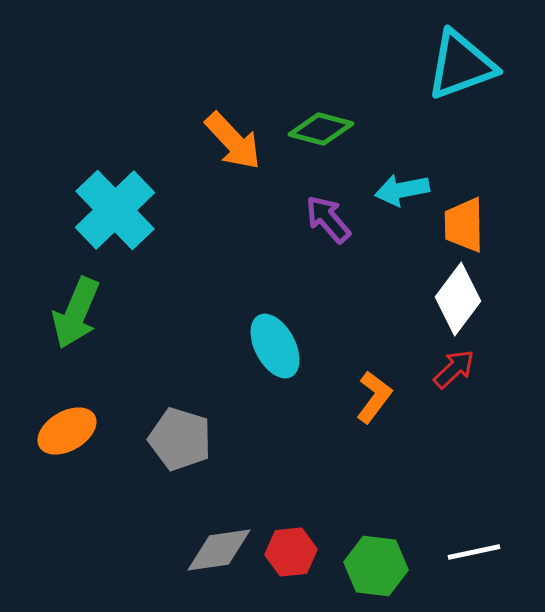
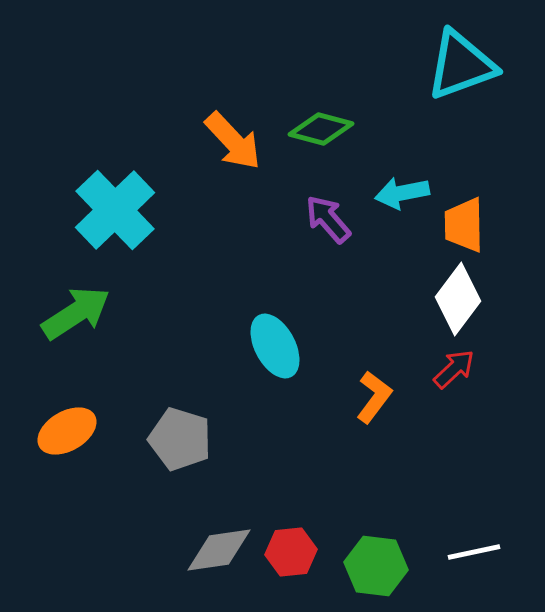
cyan arrow: moved 3 px down
green arrow: rotated 146 degrees counterclockwise
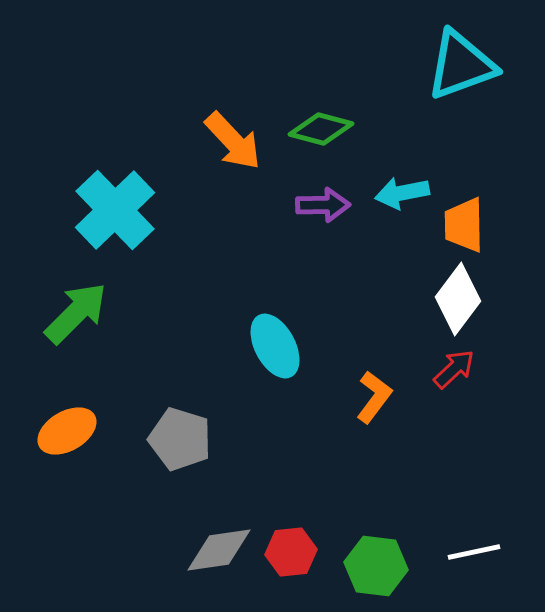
purple arrow: moved 5 px left, 14 px up; rotated 130 degrees clockwise
green arrow: rotated 12 degrees counterclockwise
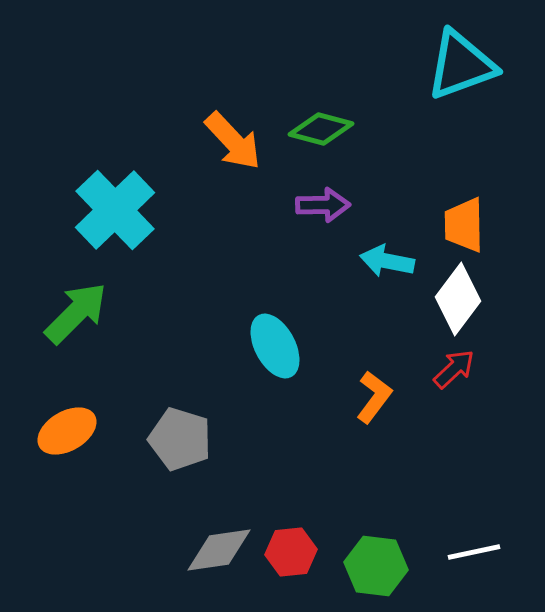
cyan arrow: moved 15 px left, 68 px down; rotated 22 degrees clockwise
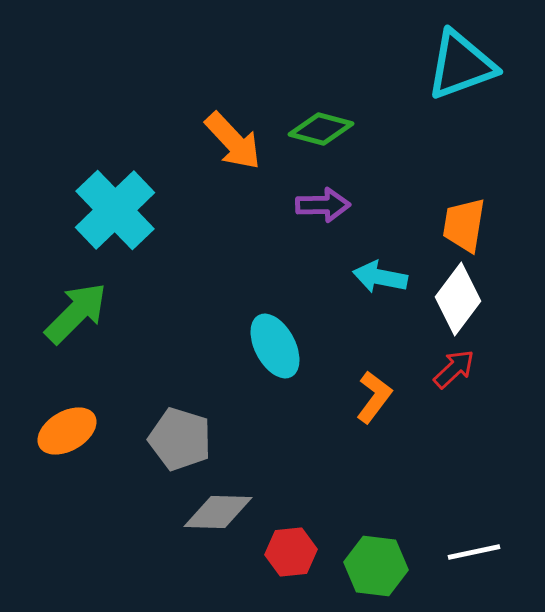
orange trapezoid: rotated 10 degrees clockwise
cyan arrow: moved 7 px left, 16 px down
gray diamond: moved 1 px left, 38 px up; rotated 10 degrees clockwise
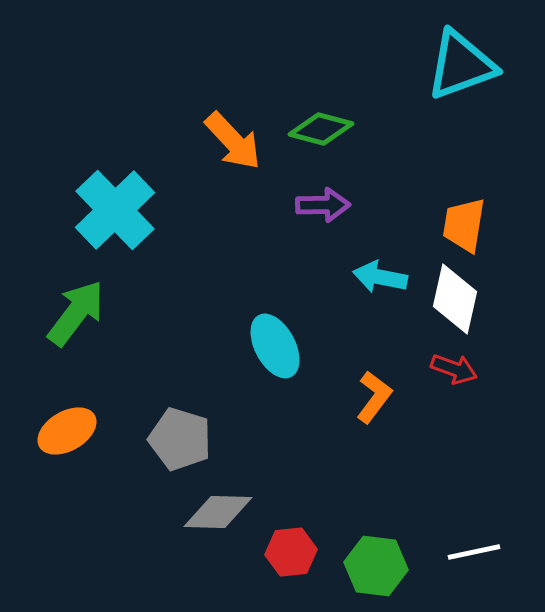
white diamond: moved 3 px left; rotated 24 degrees counterclockwise
green arrow: rotated 8 degrees counterclockwise
red arrow: rotated 63 degrees clockwise
